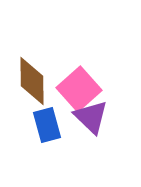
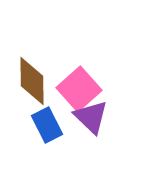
blue rectangle: rotated 12 degrees counterclockwise
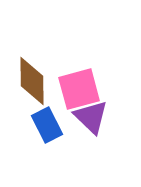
pink square: rotated 27 degrees clockwise
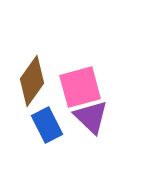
brown diamond: rotated 36 degrees clockwise
pink square: moved 1 px right, 2 px up
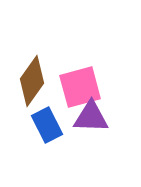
purple triangle: rotated 42 degrees counterclockwise
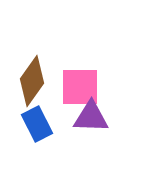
pink square: rotated 15 degrees clockwise
blue rectangle: moved 10 px left, 1 px up
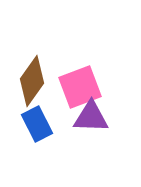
pink square: rotated 21 degrees counterclockwise
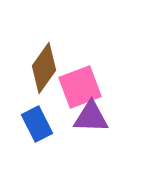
brown diamond: moved 12 px right, 13 px up
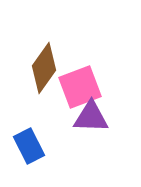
blue rectangle: moved 8 px left, 22 px down
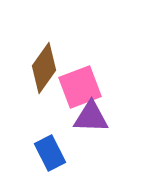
blue rectangle: moved 21 px right, 7 px down
